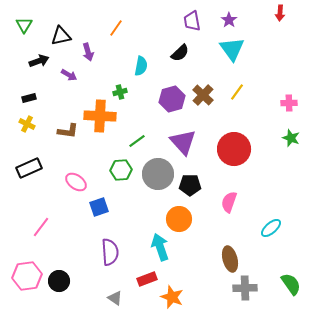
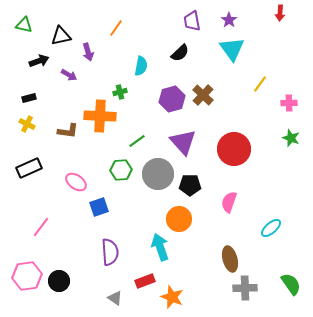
green triangle at (24, 25): rotated 48 degrees counterclockwise
yellow line at (237, 92): moved 23 px right, 8 px up
red rectangle at (147, 279): moved 2 px left, 2 px down
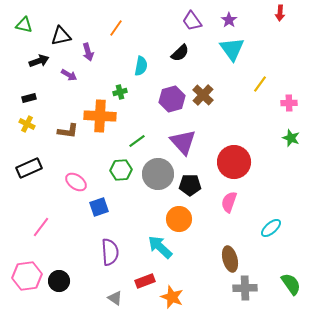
purple trapezoid at (192, 21): rotated 25 degrees counterclockwise
red circle at (234, 149): moved 13 px down
cyan arrow at (160, 247): rotated 28 degrees counterclockwise
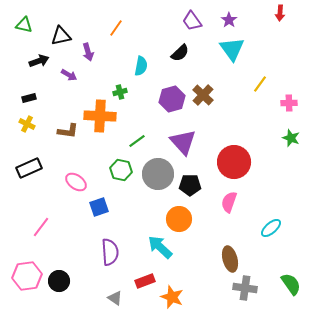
green hexagon at (121, 170): rotated 15 degrees clockwise
gray cross at (245, 288): rotated 10 degrees clockwise
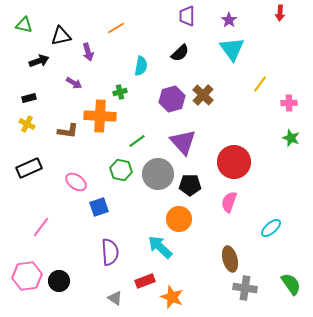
purple trapezoid at (192, 21): moved 5 px left, 5 px up; rotated 35 degrees clockwise
orange line at (116, 28): rotated 24 degrees clockwise
purple arrow at (69, 75): moved 5 px right, 8 px down
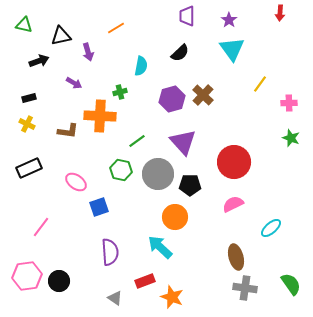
pink semicircle at (229, 202): moved 4 px right, 2 px down; rotated 45 degrees clockwise
orange circle at (179, 219): moved 4 px left, 2 px up
brown ellipse at (230, 259): moved 6 px right, 2 px up
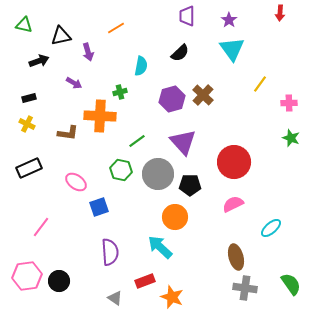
brown L-shape at (68, 131): moved 2 px down
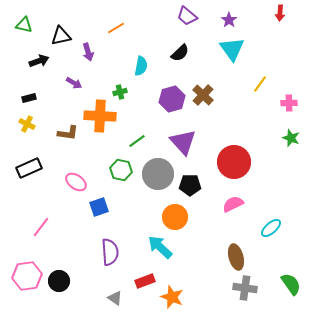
purple trapezoid at (187, 16): rotated 50 degrees counterclockwise
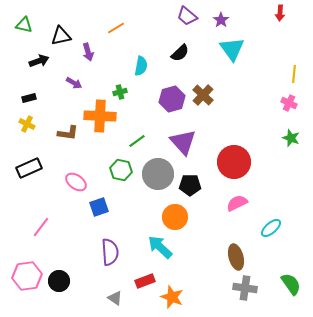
purple star at (229, 20): moved 8 px left
yellow line at (260, 84): moved 34 px right, 10 px up; rotated 30 degrees counterclockwise
pink cross at (289, 103): rotated 28 degrees clockwise
pink semicircle at (233, 204): moved 4 px right, 1 px up
